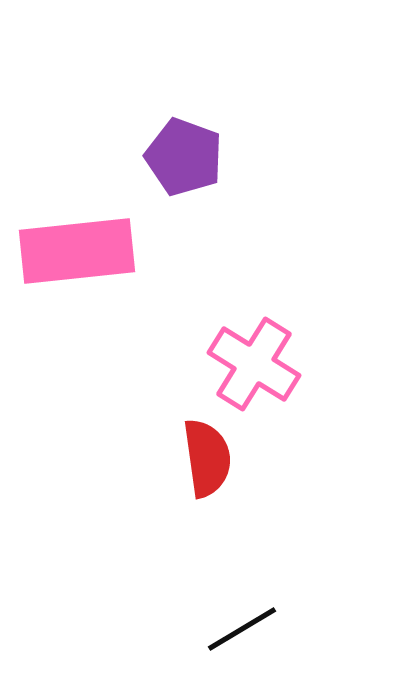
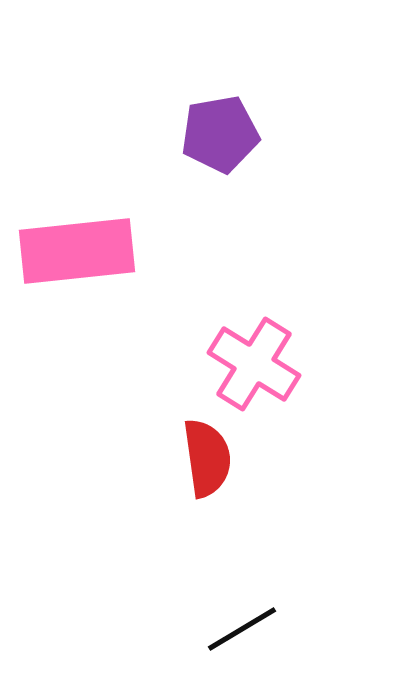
purple pentagon: moved 36 px right, 23 px up; rotated 30 degrees counterclockwise
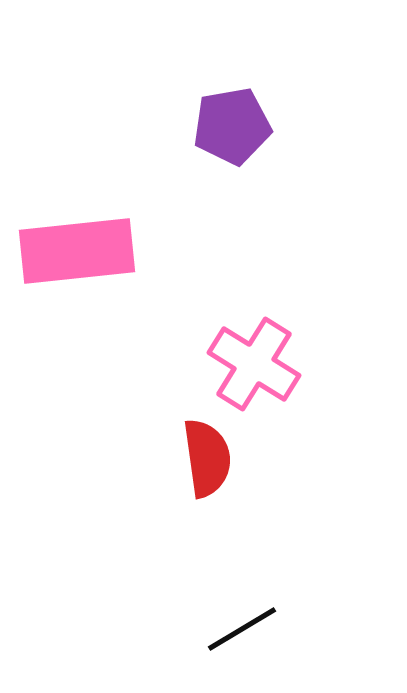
purple pentagon: moved 12 px right, 8 px up
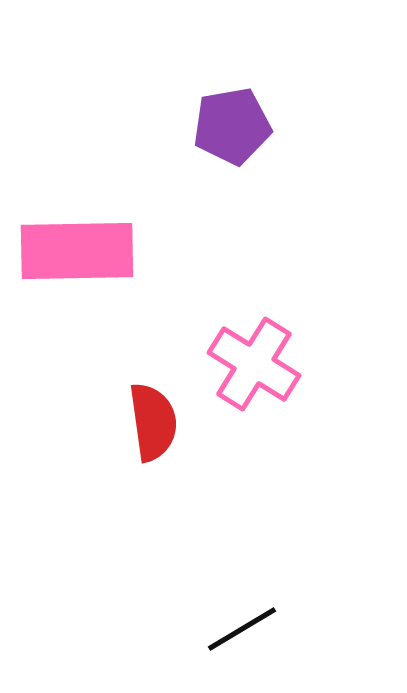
pink rectangle: rotated 5 degrees clockwise
red semicircle: moved 54 px left, 36 px up
